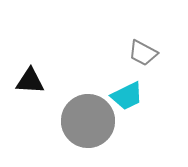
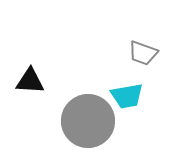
gray trapezoid: rotated 8 degrees counterclockwise
cyan trapezoid: rotated 16 degrees clockwise
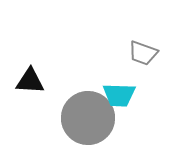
cyan trapezoid: moved 8 px left, 1 px up; rotated 12 degrees clockwise
gray circle: moved 3 px up
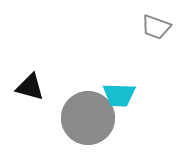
gray trapezoid: moved 13 px right, 26 px up
black triangle: moved 6 px down; rotated 12 degrees clockwise
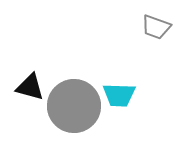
gray circle: moved 14 px left, 12 px up
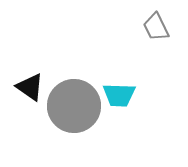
gray trapezoid: rotated 44 degrees clockwise
black triangle: rotated 20 degrees clockwise
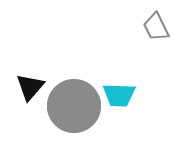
black triangle: rotated 36 degrees clockwise
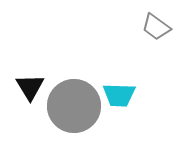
gray trapezoid: rotated 28 degrees counterclockwise
black triangle: rotated 12 degrees counterclockwise
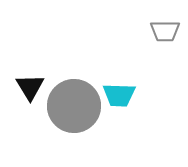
gray trapezoid: moved 9 px right, 4 px down; rotated 36 degrees counterclockwise
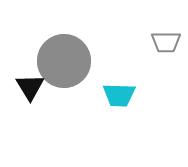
gray trapezoid: moved 1 px right, 11 px down
gray circle: moved 10 px left, 45 px up
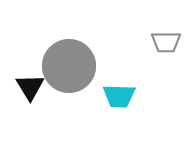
gray circle: moved 5 px right, 5 px down
cyan trapezoid: moved 1 px down
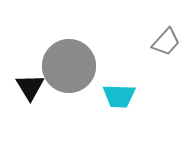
gray trapezoid: rotated 48 degrees counterclockwise
